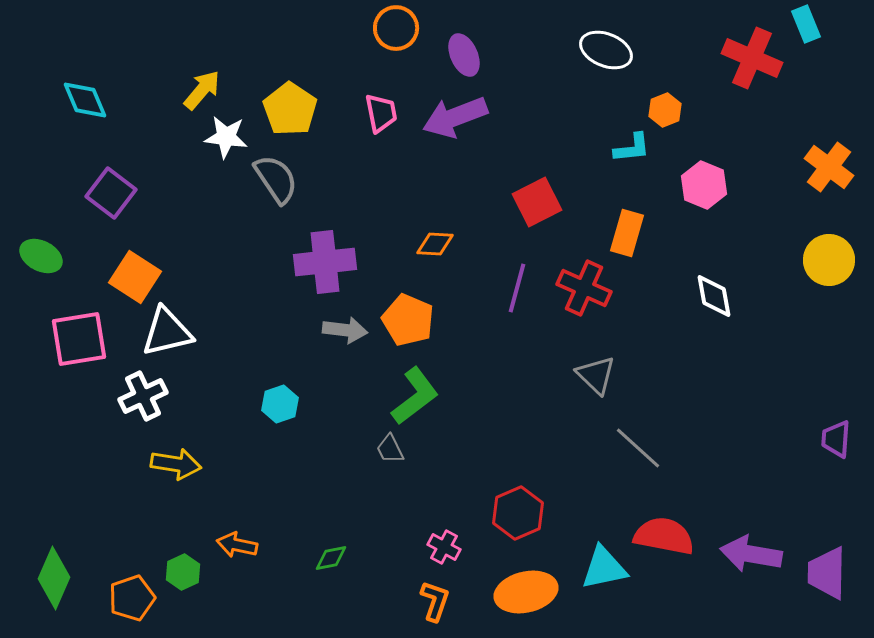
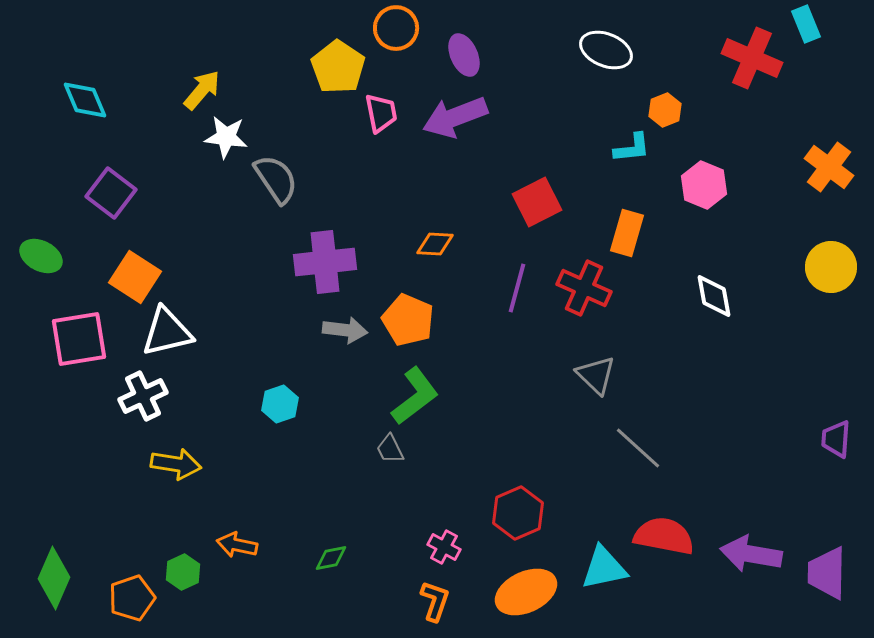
yellow pentagon at (290, 109): moved 48 px right, 42 px up
yellow circle at (829, 260): moved 2 px right, 7 px down
orange ellipse at (526, 592): rotated 12 degrees counterclockwise
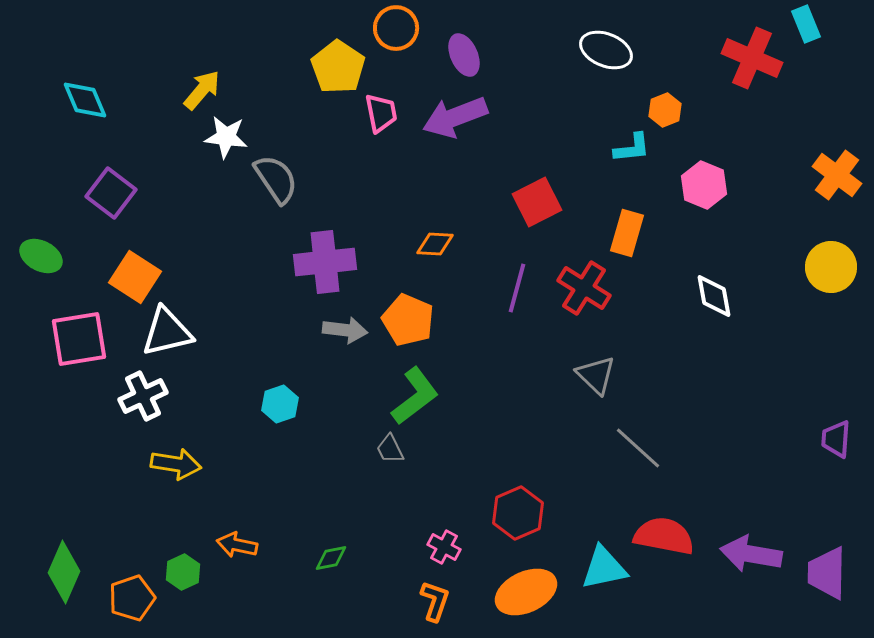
orange cross at (829, 167): moved 8 px right, 8 px down
red cross at (584, 288): rotated 8 degrees clockwise
green diamond at (54, 578): moved 10 px right, 6 px up
